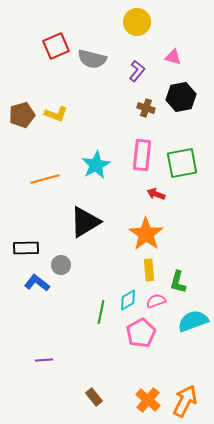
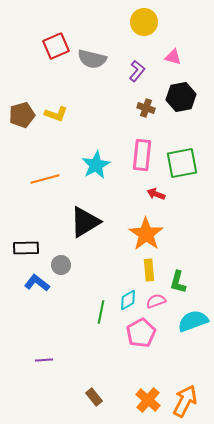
yellow circle: moved 7 px right
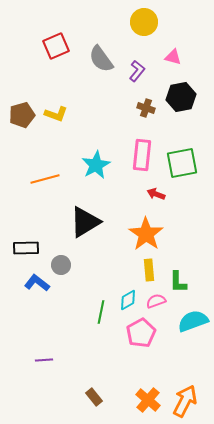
gray semicircle: moved 9 px right; rotated 40 degrees clockwise
green L-shape: rotated 15 degrees counterclockwise
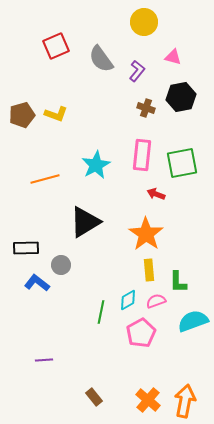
orange arrow: rotated 16 degrees counterclockwise
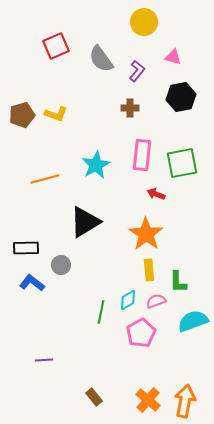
brown cross: moved 16 px left; rotated 18 degrees counterclockwise
blue L-shape: moved 5 px left
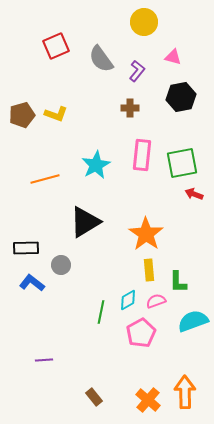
red arrow: moved 38 px right
orange arrow: moved 9 px up; rotated 12 degrees counterclockwise
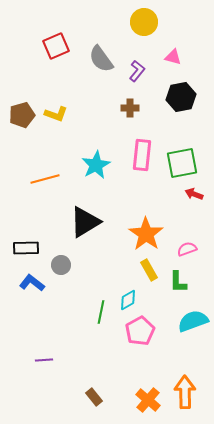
yellow rectangle: rotated 25 degrees counterclockwise
pink semicircle: moved 31 px right, 52 px up
pink pentagon: moved 1 px left, 2 px up
